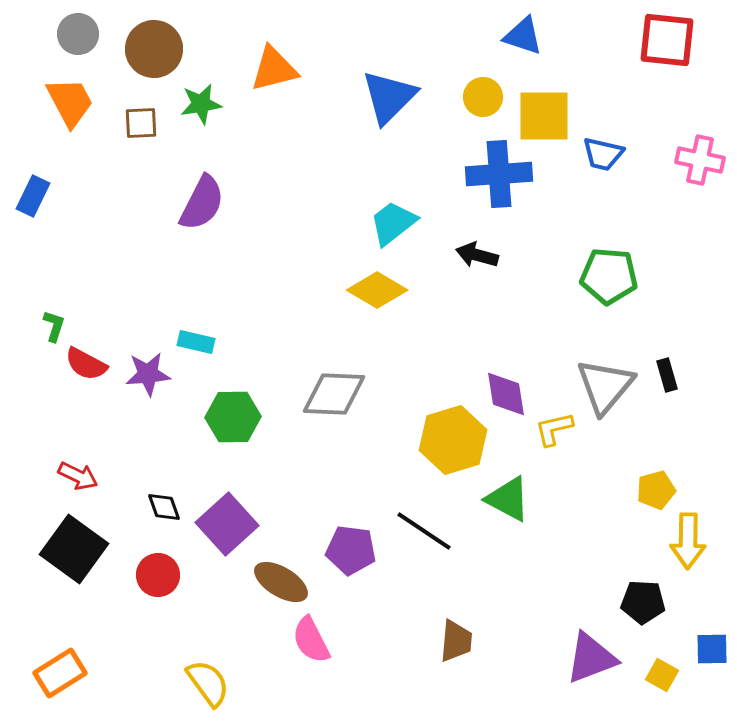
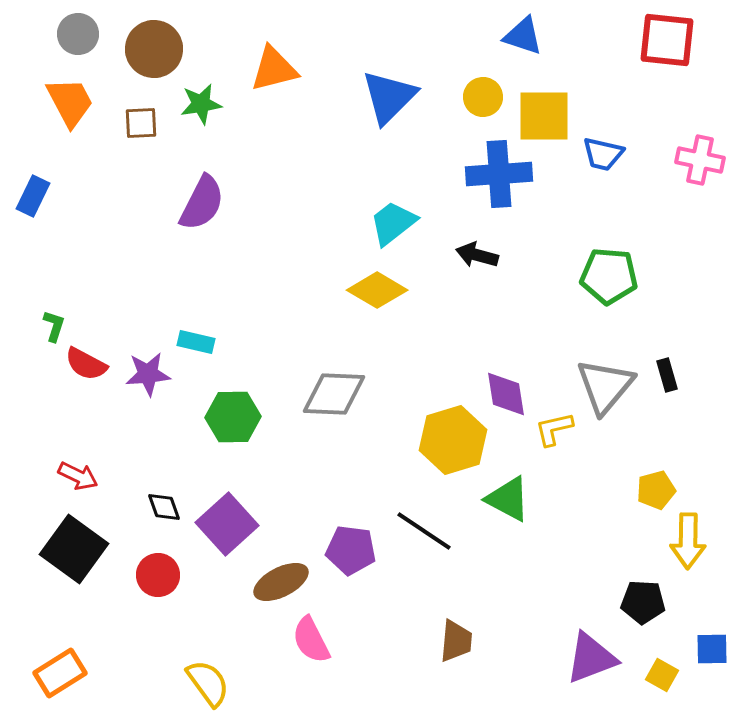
brown ellipse at (281, 582): rotated 58 degrees counterclockwise
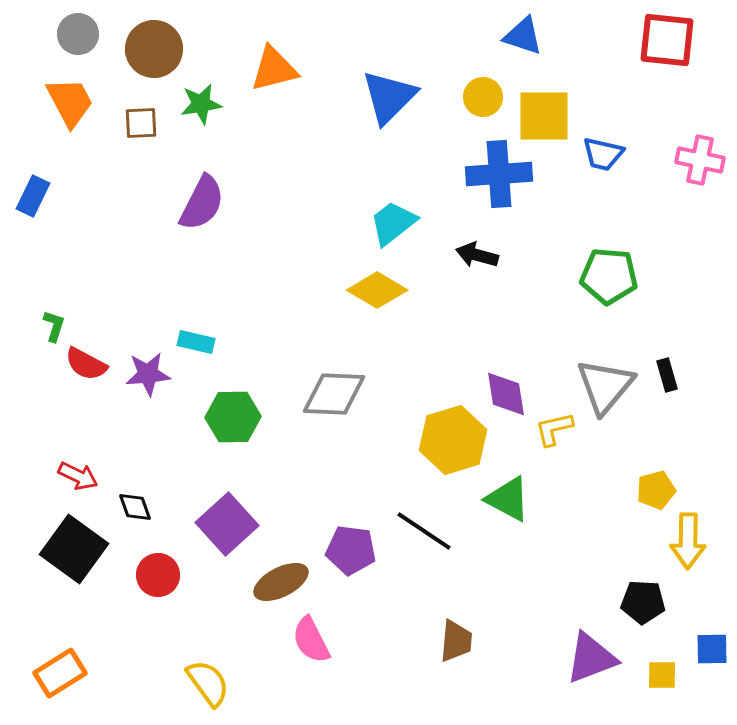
black diamond at (164, 507): moved 29 px left
yellow square at (662, 675): rotated 28 degrees counterclockwise
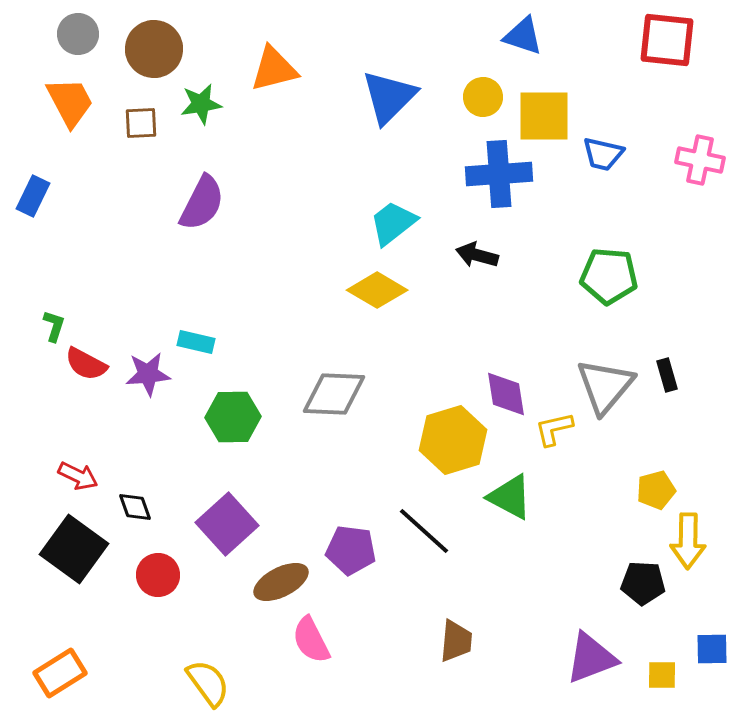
green triangle at (508, 499): moved 2 px right, 2 px up
black line at (424, 531): rotated 8 degrees clockwise
black pentagon at (643, 602): moved 19 px up
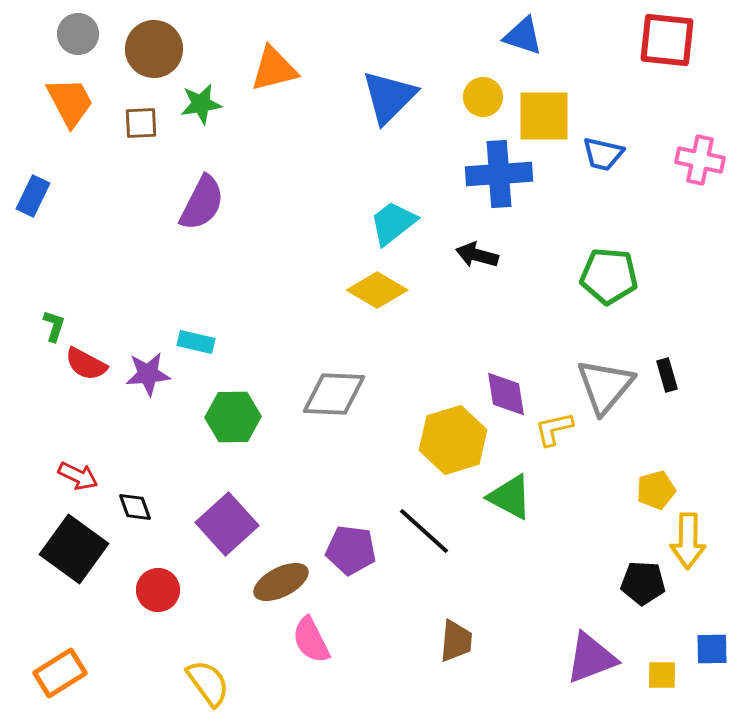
red circle at (158, 575): moved 15 px down
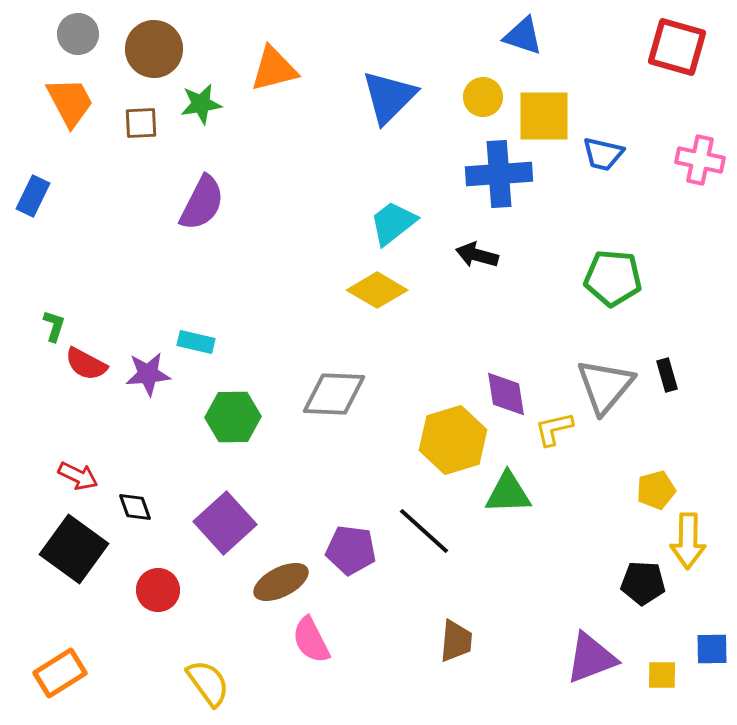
red square at (667, 40): moved 10 px right, 7 px down; rotated 10 degrees clockwise
green pentagon at (609, 276): moved 4 px right, 2 px down
green triangle at (510, 497): moved 2 px left, 4 px up; rotated 30 degrees counterclockwise
purple square at (227, 524): moved 2 px left, 1 px up
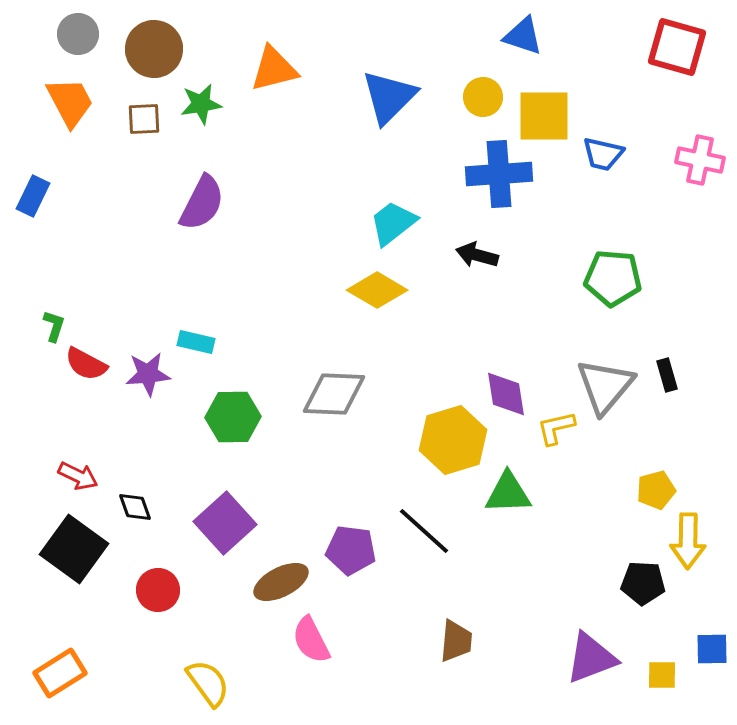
brown square at (141, 123): moved 3 px right, 4 px up
yellow L-shape at (554, 429): moved 2 px right, 1 px up
